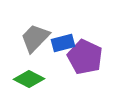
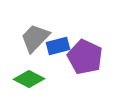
blue rectangle: moved 5 px left, 3 px down
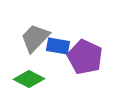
blue rectangle: rotated 25 degrees clockwise
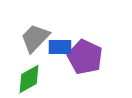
blue rectangle: moved 2 px right, 1 px down; rotated 10 degrees counterclockwise
green diamond: rotated 56 degrees counterclockwise
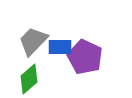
gray trapezoid: moved 2 px left, 3 px down
green diamond: rotated 12 degrees counterclockwise
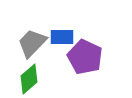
gray trapezoid: moved 1 px left, 2 px down
blue rectangle: moved 2 px right, 10 px up
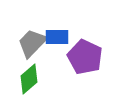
blue rectangle: moved 5 px left
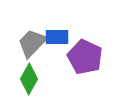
green diamond: rotated 20 degrees counterclockwise
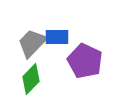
purple pentagon: moved 4 px down
green diamond: moved 2 px right; rotated 16 degrees clockwise
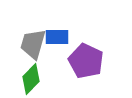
gray trapezoid: moved 1 px right, 1 px down; rotated 28 degrees counterclockwise
purple pentagon: moved 1 px right
